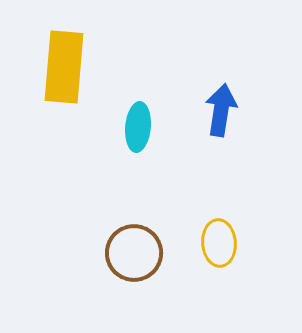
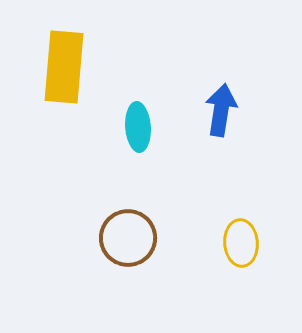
cyan ellipse: rotated 9 degrees counterclockwise
yellow ellipse: moved 22 px right
brown circle: moved 6 px left, 15 px up
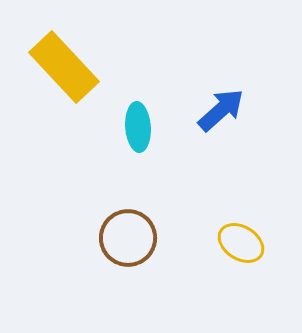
yellow rectangle: rotated 48 degrees counterclockwise
blue arrow: rotated 39 degrees clockwise
yellow ellipse: rotated 54 degrees counterclockwise
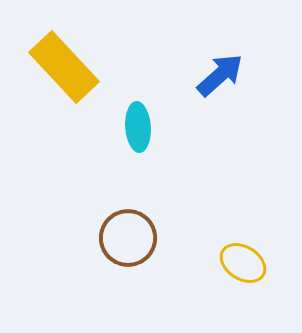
blue arrow: moved 1 px left, 35 px up
yellow ellipse: moved 2 px right, 20 px down
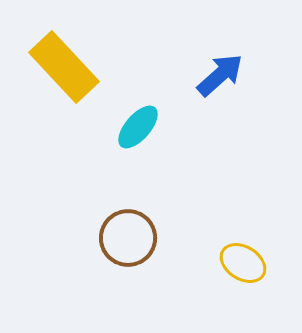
cyan ellipse: rotated 45 degrees clockwise
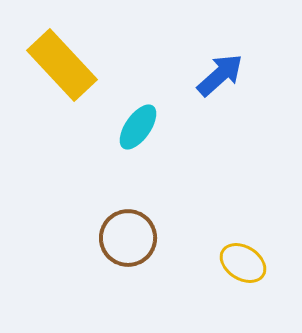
yellow rectangle: moved 2 px left, 2 px up
cyan ellipse: rotated 6 degrees counterclockwise
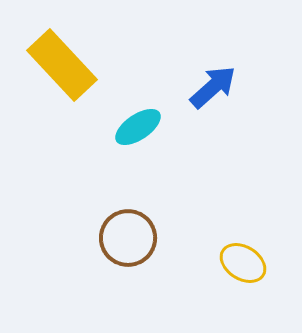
blue arrow: moved 7 px left, 12 px down
cyan ellipse: rotated 21 degrees clockwise
